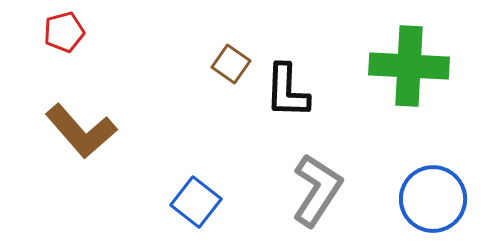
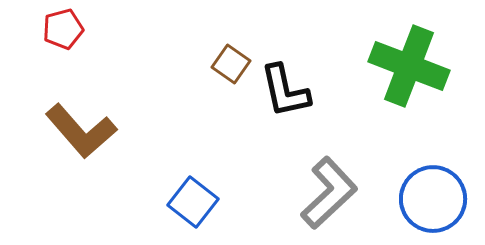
red pentagon: moved 1 px left, 3 px up
green cross: rotated 18 degrees clockwise
black L-shape: moved 2 px left; rotated 14 degrees counterclockwise
gray L-shape: moved 12 px right, 3 px down; rotated 14 degrees clockwise
blue square: moved 3 px left
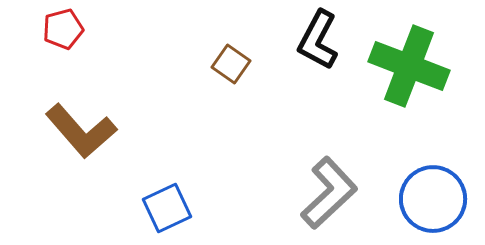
black L-shape: moved 33 px right, 51 px up; rotated 40 degrees clockwise
blue square: moved 26 px left, 6 px down; rotated 27 degrees clockwise
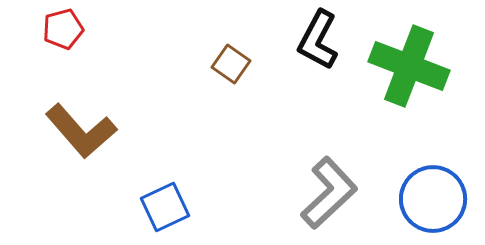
blue square: moved 2 px left, 1 px up
